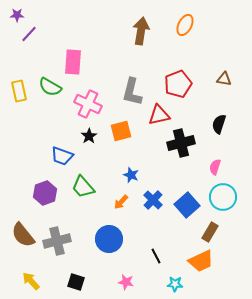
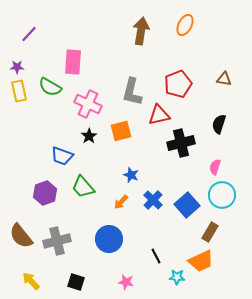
purple star: moved 52 px down
cyan circle: moved 1 px left, 2 px up
brown semicircle: moved 2 px left, 1 px down
cyan star: moved 2 px right, 7 px up
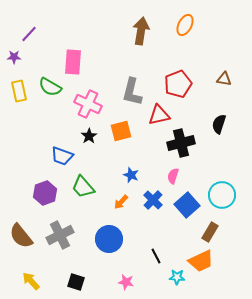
purple star: moved 3 px left, 10 px up
pink semicircle: moved 42 px left, 9 px down
gray cross: moved 3 px right, 6 px up; rotated 12 degrees counterclockwise
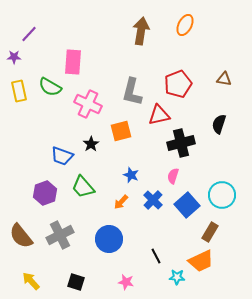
black star: moved 2 px right, 8 px down
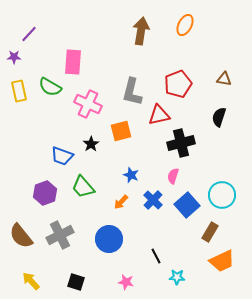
black semicircle: moved 7 px up
orange trapezoid: moved 21 px right
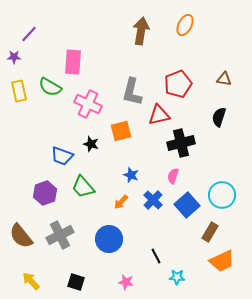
black star: rotated 21 degrees counterclockwise
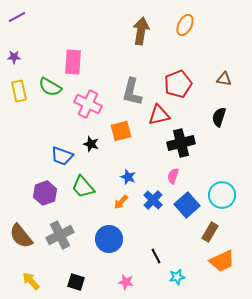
purple line: moved 12 px left, 17 px up; rotated 18 degrees clockwise
blue star: moved 3 px left, 2 px down
cyan star: rotated 14 degrees counterclockwise
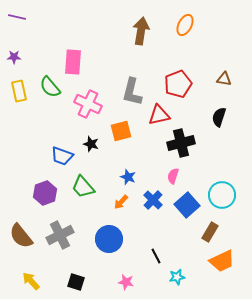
purple line: rotated 42 degrees clockwise
green semicircle: rotated 20 degrees clockwise
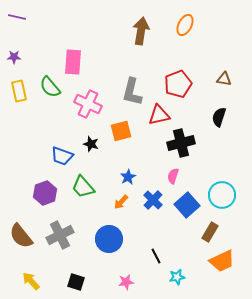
blue star: rotated 21 degrees clockwise
pink star: rotated 21 degrees counterclockwise
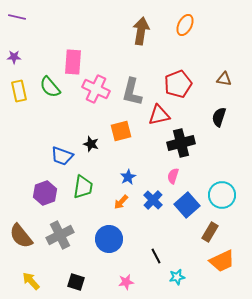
pink cross: moved 8 px right, 15 px up
green trapezoid: rotated 130 degrees counterclockwise
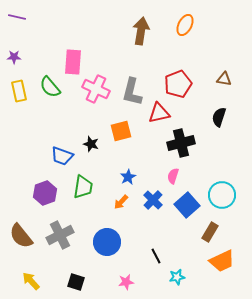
red triangle: moved 2 px up
blue circle: moved 2 px left, 3 px down
